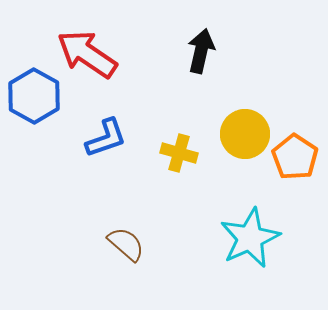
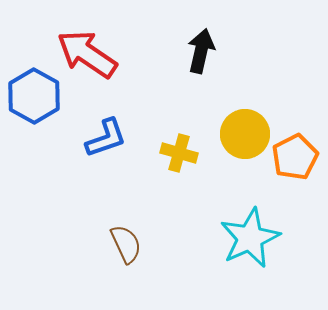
orange pentagon: rotated 12 degrees clockwise
brown semicircle: rotated 24 degrees clockwise
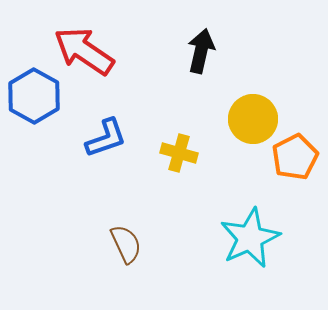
red arrow: moved 3 px left, 3 px up
yellow circle: moved 8 px right, 15 px up
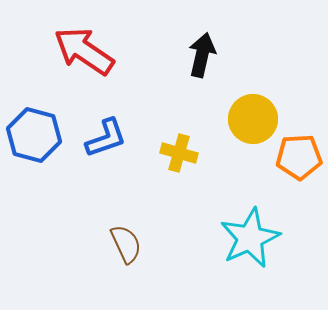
black arrow: moved 1 px right, 4 px down
blue hexagon: moved 39 px down; rotated 14 degrees counterclockwise
orange pentagon: moved 4 px right; rotated 24 degrees clockwise
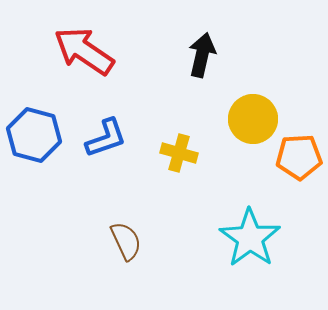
cyan star: rotated 12 degrees counterclockwise
brown semicircle: moved 3 px up
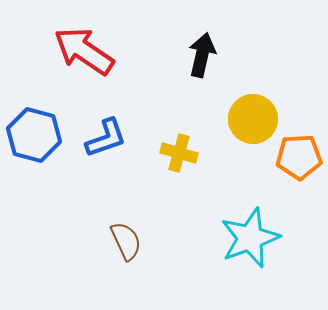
cyan star: rotated 16 degrees clockwise
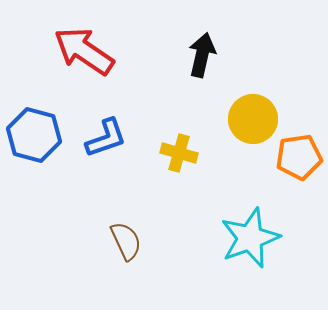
orange pentagon: rotated 6 degrees counterclockwise
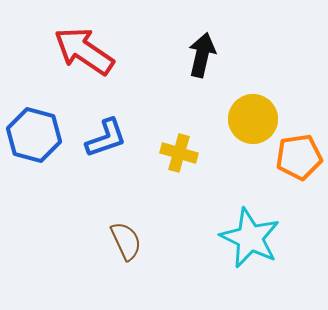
cyan star: rotated 26 degrees counterclockwise
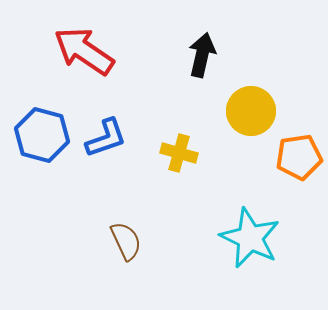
yellow circle: moved 2 px left, 8 px up
blue hexagon: moved 8 px right
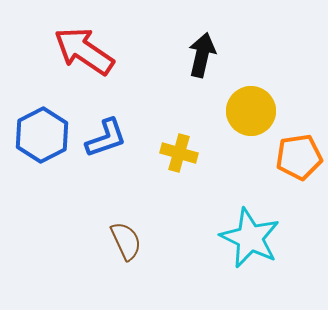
blue hexagon: rotated 18 degrees clockwise
